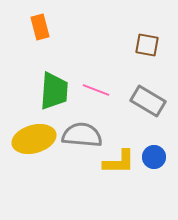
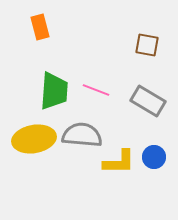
yellow ellipse: rotated 6 degrees clockwise
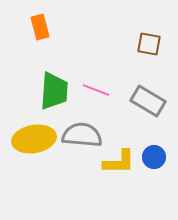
brown square: moved 2 px right, 1 px up
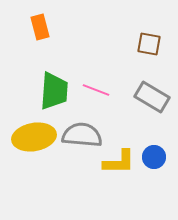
gray rectangle: moved 4 px right, 4 px up
yellow ellipse: moved 2 px up
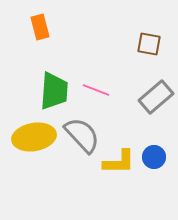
gray rectangle: moved 4 px right; rotated 72 degrees counterclockwise
gray semicircle: rotated 42 degrees clockwise
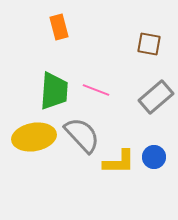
orange rectangle: moved 19 px right
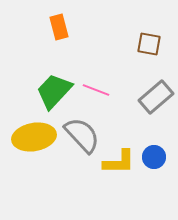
green trapezoid: rotated 141 degrees counterclockwise
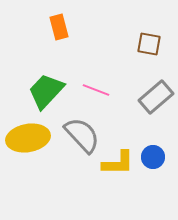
green trapezoid: moved 8 px left
yellow ellipse: moved 6 px left, 1 px down
blue circle: moved 1 px left
yellow L-shape: moved 1 px left, 1 px down
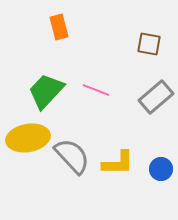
gray semicircle: moved 10 px left, 21 px down
blue circle: moved 8 px right, 12 px down
